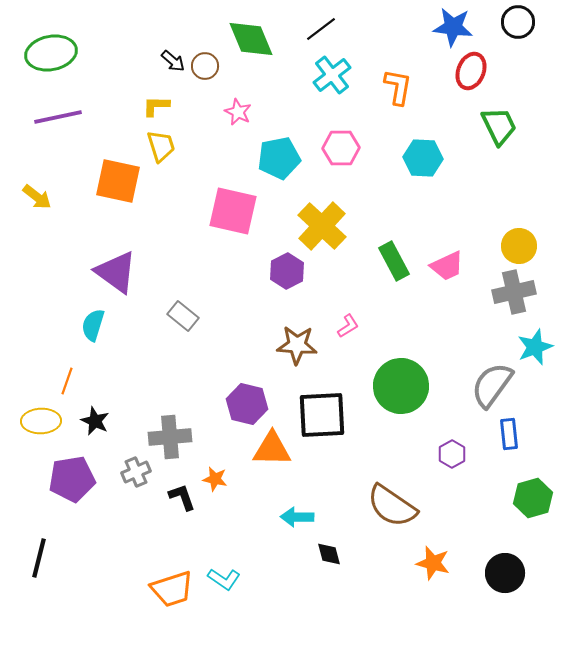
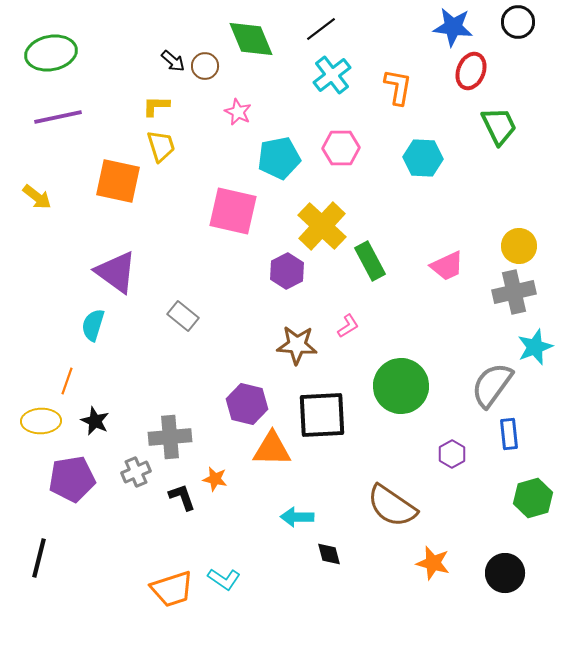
green rectangle at (394, 261): moved 24 px left
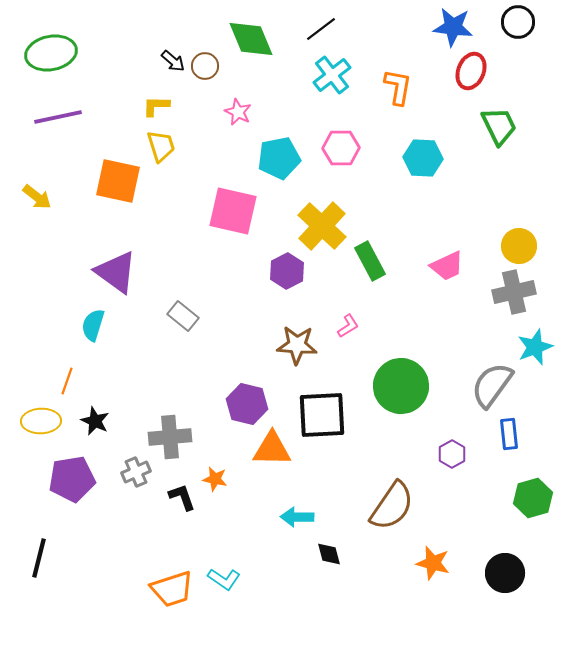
brown semicircle at (392, 506): rotated 90 degrees counterclockwise
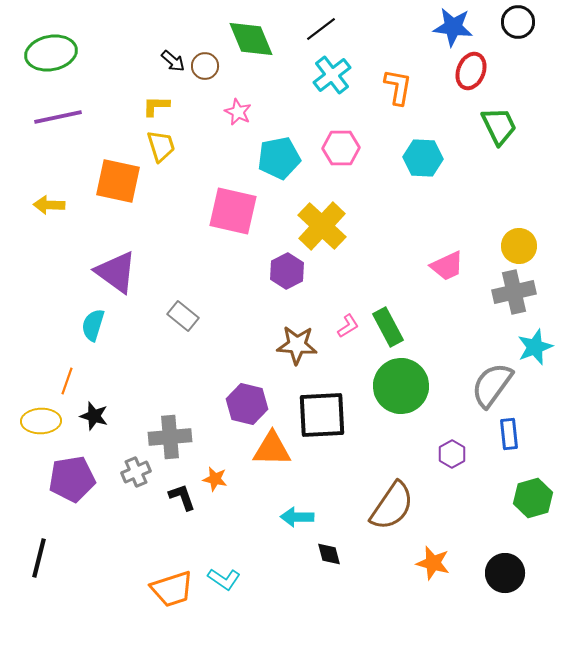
yellow arrow at (37, 197): moved 12 px right, 8 px down; rotated 144 degrees clockwise
green rectangle at (370, 261): moved 18 px right, 66 px down
black star at (95, 421): moved 1 px left, 5 px up; rotated 8 degrees counterclockwise
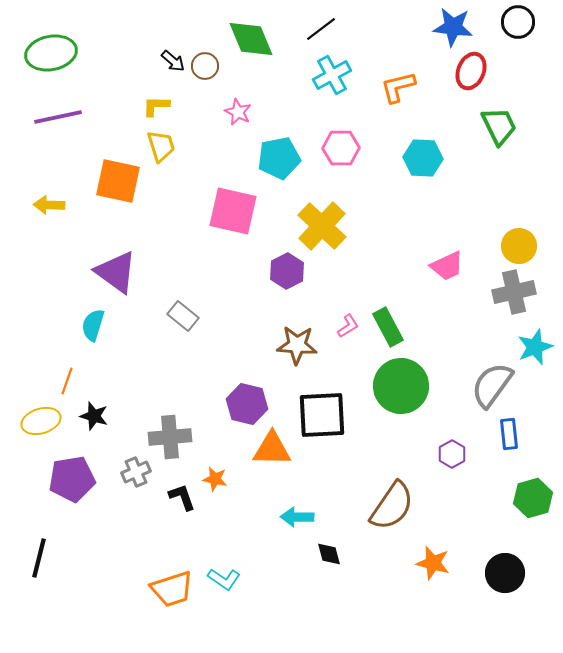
cyan cross at (332, 75): rotated 9 degrees clockwise
orange L-shape at (398, 87): rotated 114 degrees counterclockwise
yellow ellipse at (41, 421): rotated 15 degrees counterclockwise
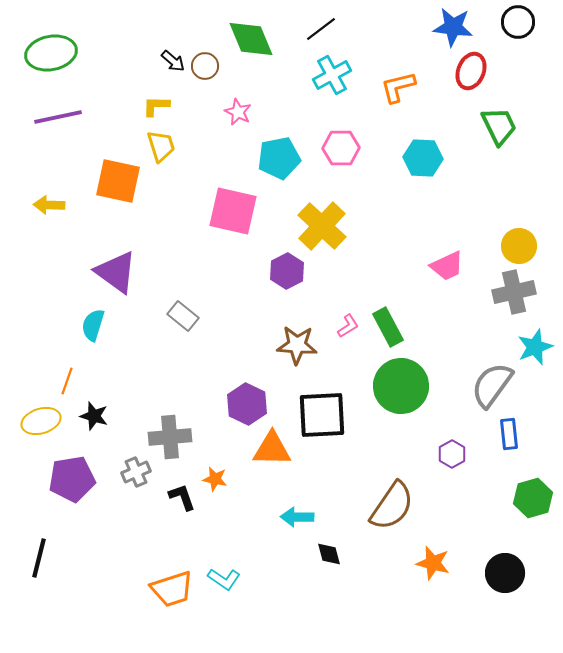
purple hexagon at (247, 404): rotated 12 degrees clockwise
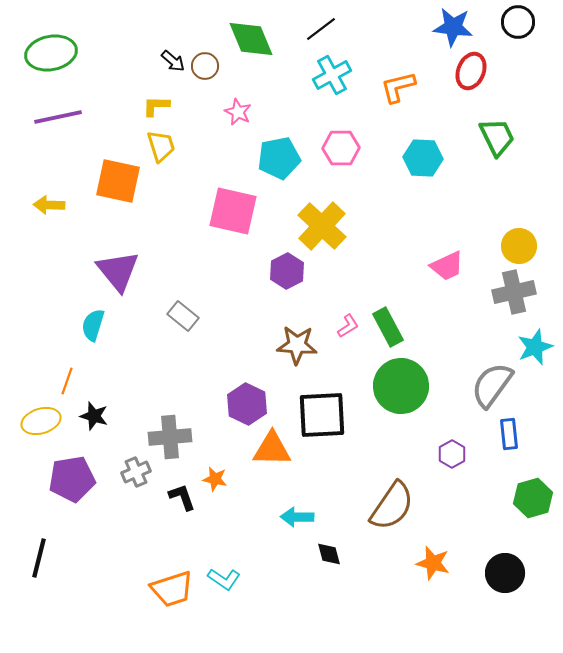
green trapezoid at (499, 126): moved 2 px left, 11 px down
purple triangle at (116, 272): moved 2 px right, 1 px up; rotated 15 degrees clockwise
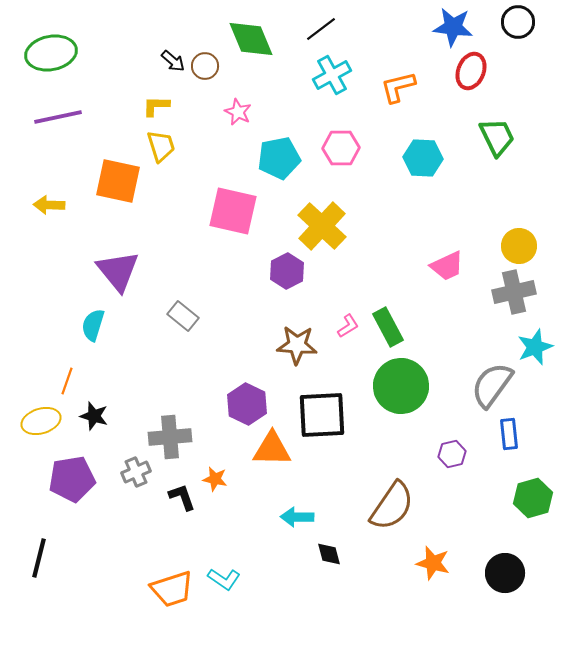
purple hexagon at (452, 454): rotated 16 degrees clockwise
